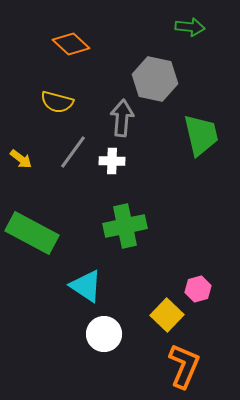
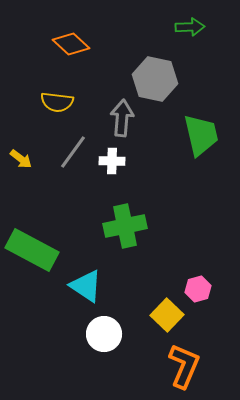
green arrow: rotated 8 degrees counterclockwise
yellow semicircle: rotated 8 degrees counterclockwise
green rectangle: moved 17 px down
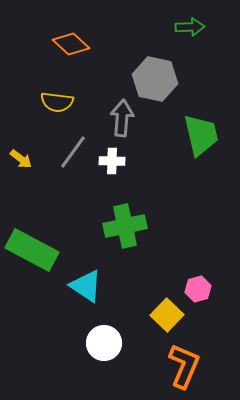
white circle: moved 9 px down
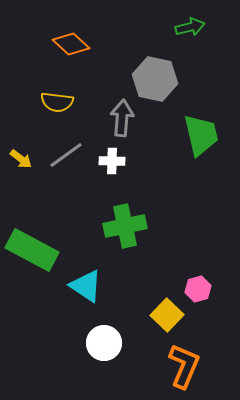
green arrow: rotated 12 degrees counterclockwise
gray line: moved 7 px left, 3 px down; rotated 18 degrees clockwise
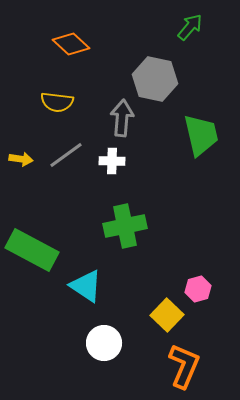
green arrow: rotated 36 degrees counterclockwise
yellow arrow: rotated 30 degrees counterclockwise
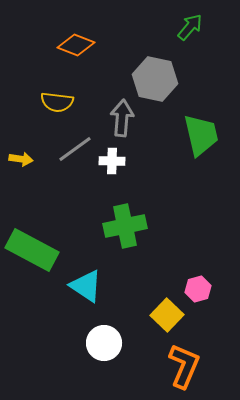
orange diamond: moved 5 px right, 1 px down; rotated 21 degrees counterclockwise
gray line: moved 9 px right, 6 px up
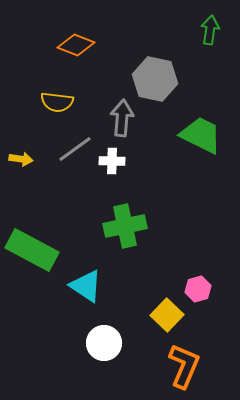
green arrow: moved 20 px right, 3 px down; rotated 32 degrees counterclockwise
green trapezoid: rotated 51 degrees counterclockwise
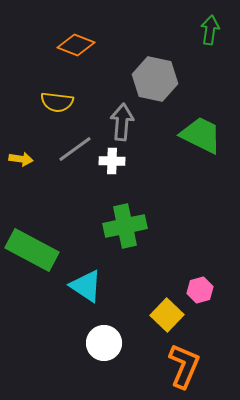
gray arrow: moved 4 px down
pink hexagon: moved 2 px right, 1 px down
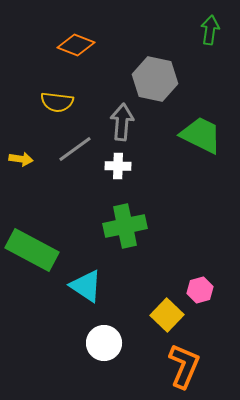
white cross: moved 6 px right, 5 px down
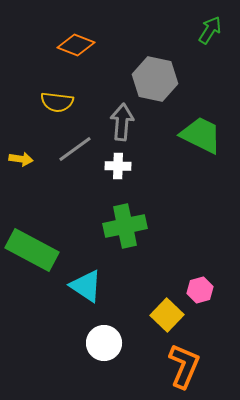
green arrow: rotated 24 degrees clockwise
